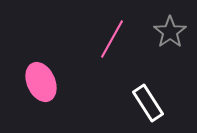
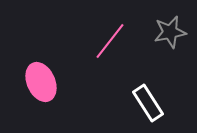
gray star: rotated 24 degrees clockwise
pink line: moved 2 px left, 2 px down; rotated 9 degrees clockwise
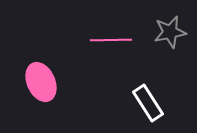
pink line: moved 1 px right, 1 px up; rotated 51 degrees clockwise
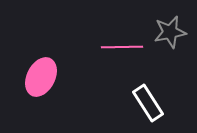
pink line: moved 11 px right, 7 px down
pink ellipse: moved 5 px up; rotated 51 degrees clockwise
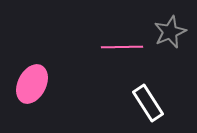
gray star: rotated 12 degrees counterclockwise
pink ellipse: moved 9 px left, 7 px down
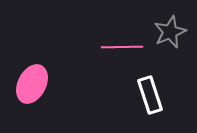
white rectangle: moved 2 px right, 8 px up; rotated 15 degrees clockwise
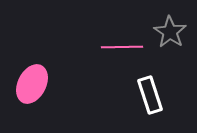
gray star: rotated 16 degrees counterclockwise
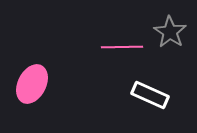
white rectangle: rotated 48 degrees counterclockwise
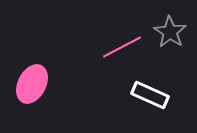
pink line: rotated 27 degrees counterclockwise
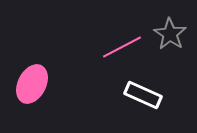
gray star: moved 2 px down
white rectangle: moved 7 px left
